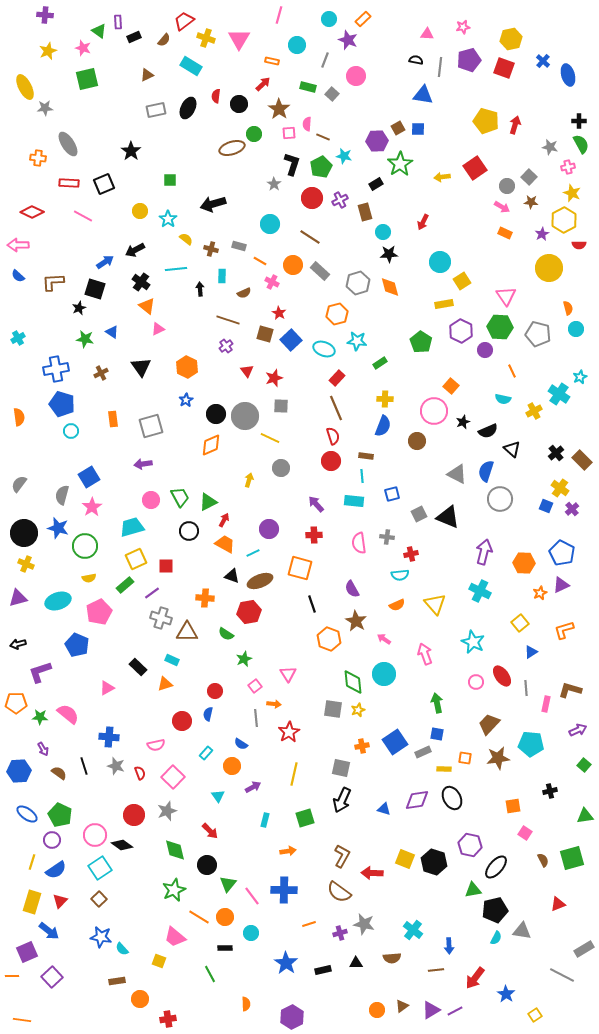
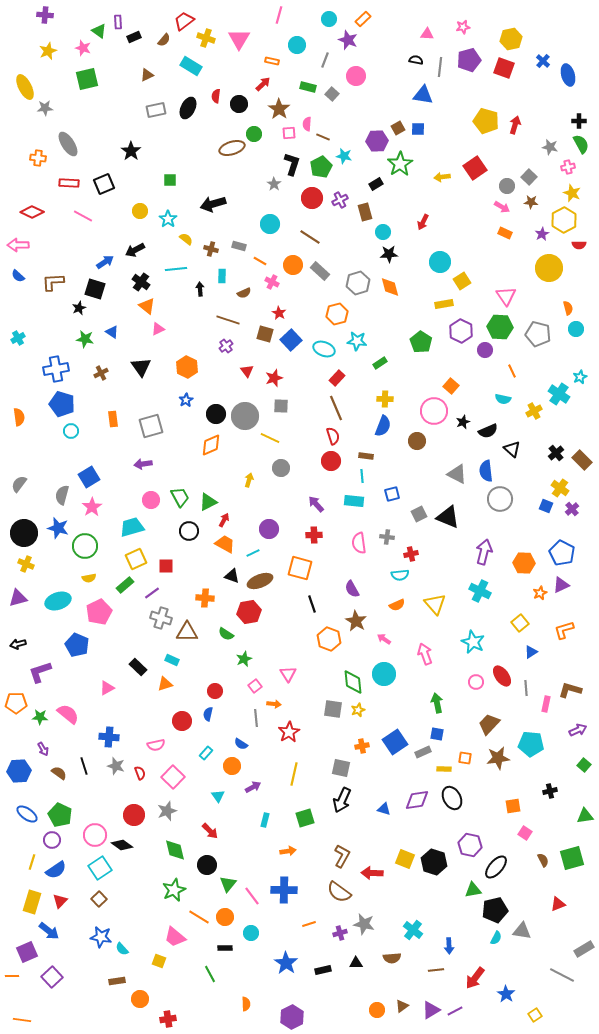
blue semicircle at (486, 471): rotated 25 degrees counterclockwise
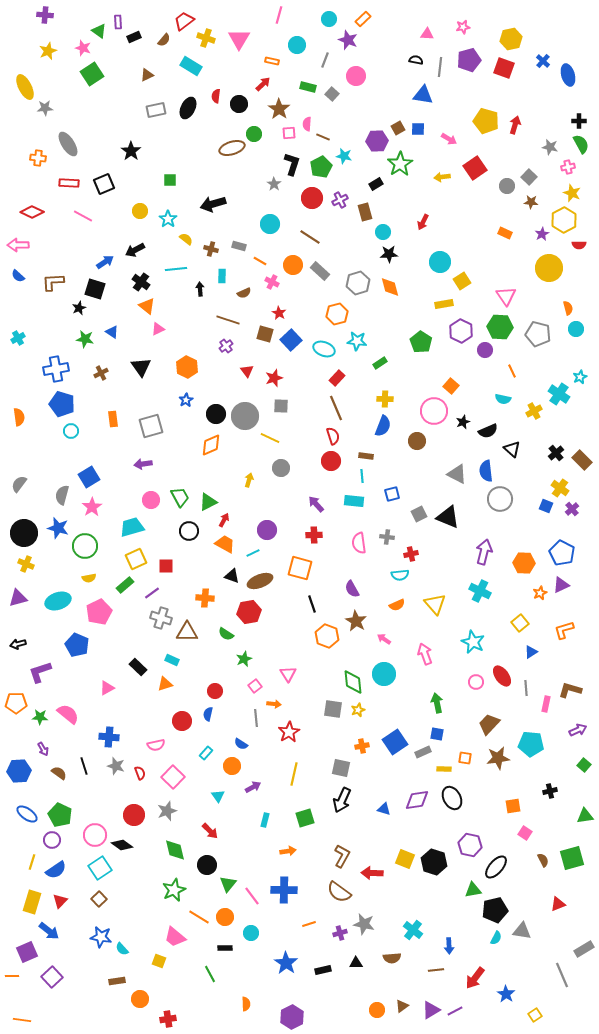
green square at (87, 79): moved 5 px right, 5 px up; rotated 20 degrees counterclockwise
pink arrow at (502, 207): moved 53 px left, 68 px up
purple circle at (269, 529): moved 2 px left, 1 px down
orange hexagon at (329, 639): moved 2 px left, 3 px up
gray line at (562, 975): rotated 40 degrees clockwise
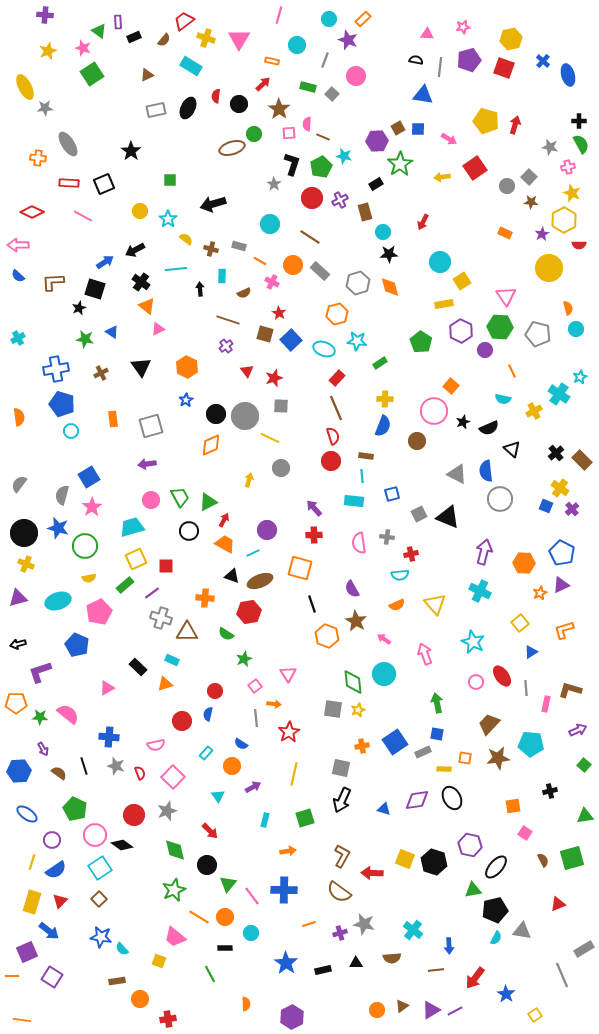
black semicircle at (488, 431): moved 1 px right, 3 px up
purple arrow at (143, 464): moved 4 px right
purple arrow at (316, 504): moved 2 px left, 4 px down
green pentagon at (60, 815): moved 15 px right, 6 px up
purple square at (52, 977): rotated 15 degrees counterclockwise
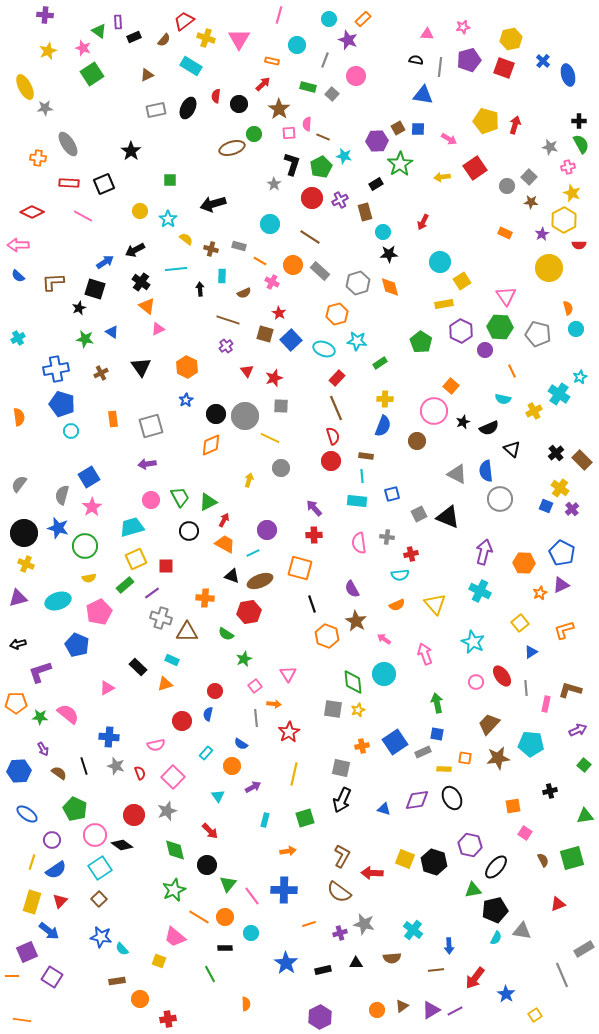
cyan rectangle at (354, 501): moved 3 px right
purple hexagon at (292, 1017): moved 28 px right
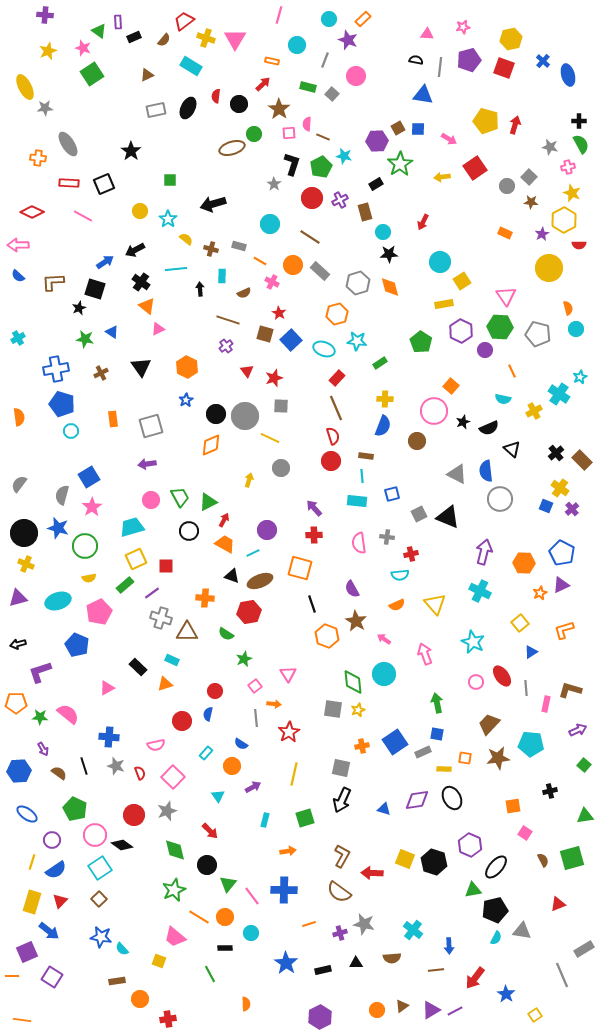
pink triangle at (239, 39): moved 4 px left
purple hexagon at (470, 845): rotated 10 degrees clockwise
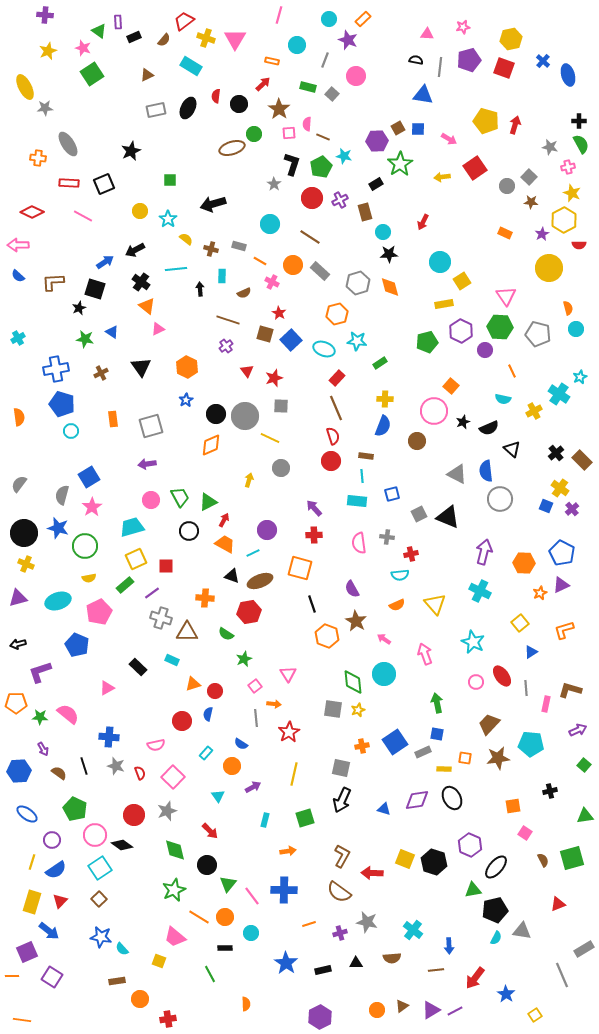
black star at (131, 151): rotated 12 degrees clockwise
green pentagon at (421, 342): moved 6 px right; rotated 25 degrees clockwise
orange triangle at (165, 684): moved 28 px right
gray star at (364, 924): moved 3 px right, 2 px up
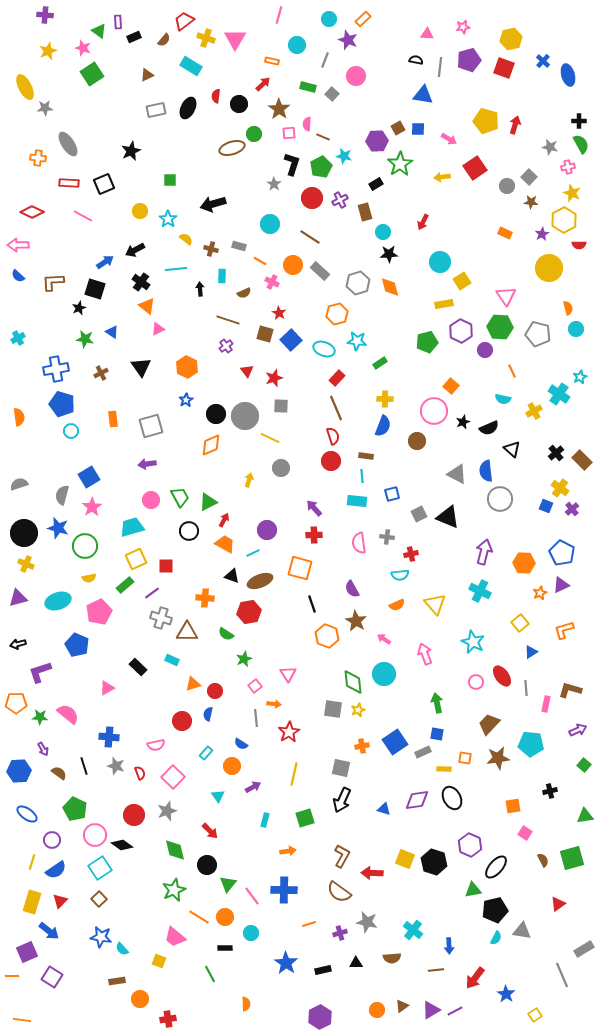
gray semicircle at (19, 484): rotated 36 degrees clockwise
red triangle at (558, 904): rotated 14 degrees counterclockwise
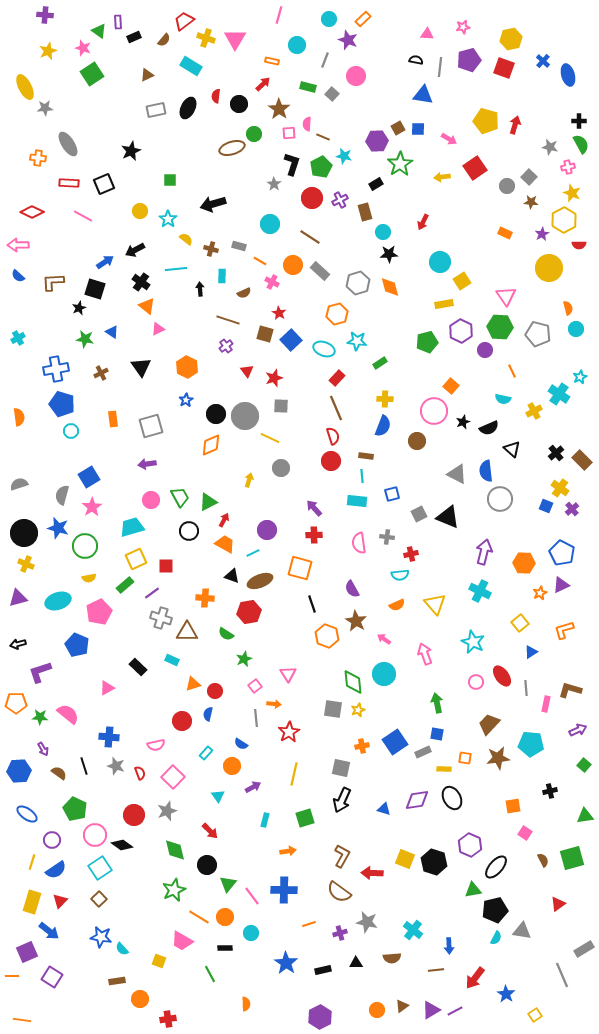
pink trapezoid at (175, 937): moved 7 px right, 4 px down; rotated 10 degrees counterclockwise
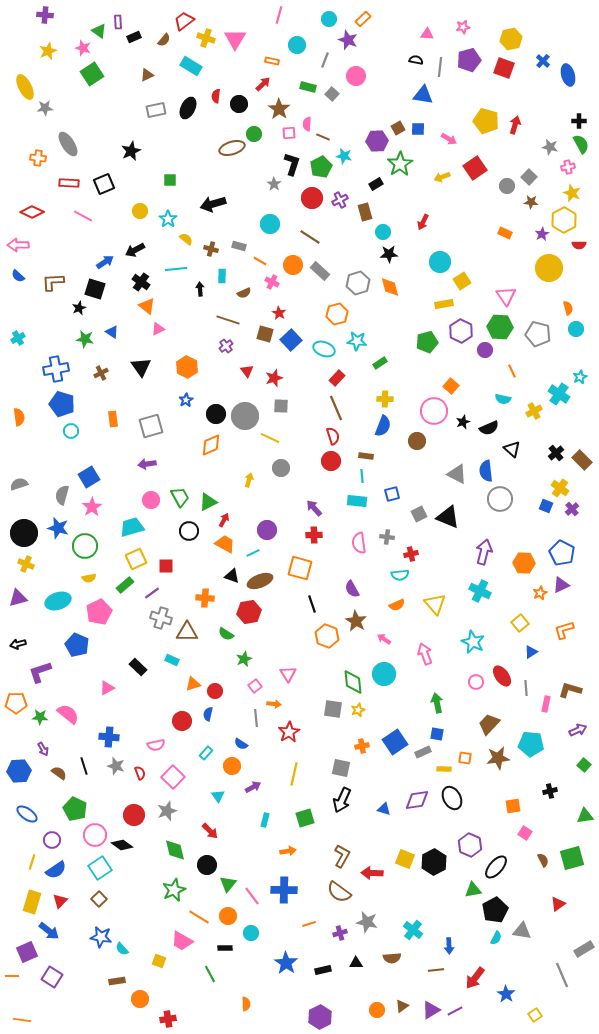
yellow arrow at (442, 177): rotated 14 degrees counterclockwise
black hexagon at (434, 862): rotated 15 degrees clockwise
black pentagon at (495, 910): rotated 15 degrees counterclockwise
orange circle at (225, 917): moved 3 px right, 1 px up
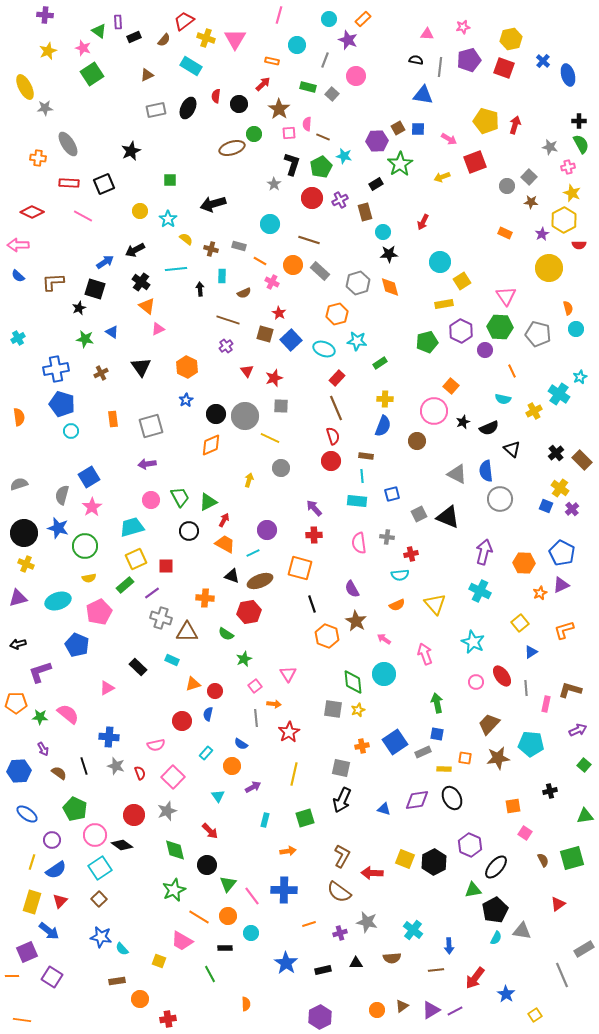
red square at (475, 168): moved 6 px up; rotated 15 degrees clockwise
brown line at (310, 237): moved 1 px left, 3 px down; rotated 15 degrees counterclockwise
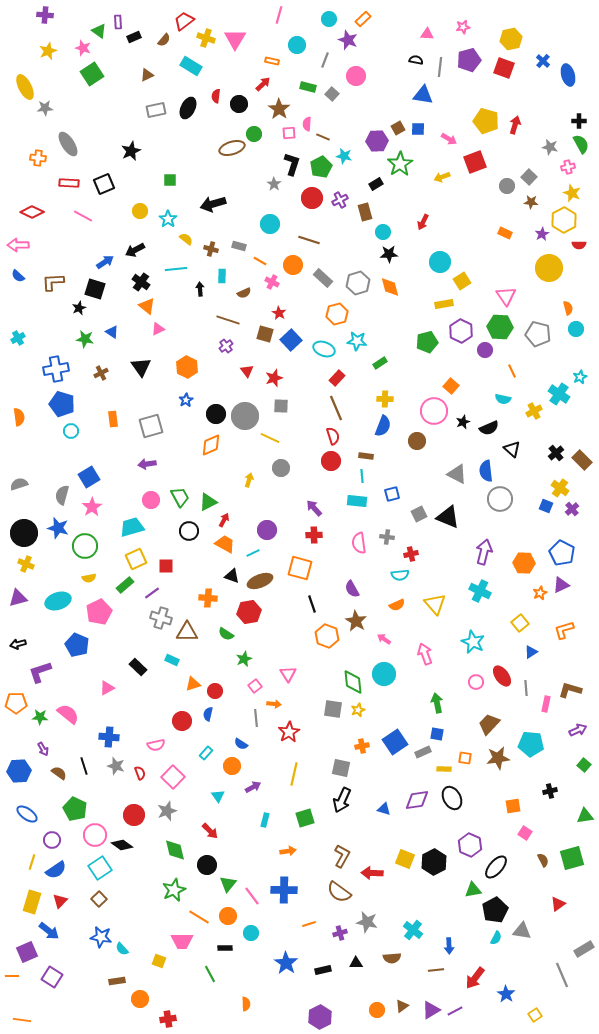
gray rectangle at (320, 271): moved 3 px right, 7 px down
orange cross at (205, 598): moved 3 px right
pink trapezoid at (182, 941): rotated 30 degrees counterclockwise
